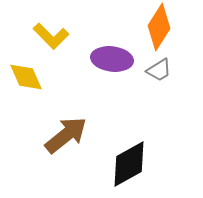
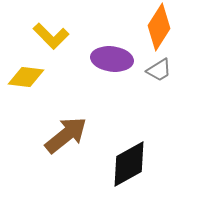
yellow diamond: rotated 60 degrees counterclockwise
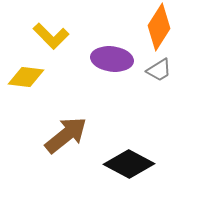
black diamond: rotated 57 degrees clockwise
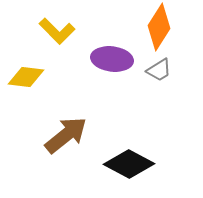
yellow L-shape: moved 6 px right, 5 px up
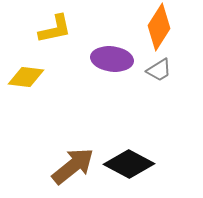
yellow L-shape: moved 2 px left, 2 px up; rotated 57 degrees counterclockwise
brown arrow: moved 7 px right, 31 px down
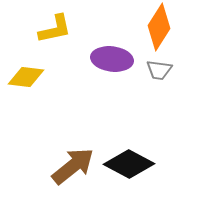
gray trapezoid: rotated 40 degrees clockwise
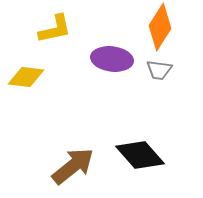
orange diamond: moved 1 px right
black diamond: moved 11 px right, 9 px up; rotated 21 degrees clockwise
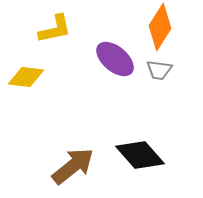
purple ellipse: moved 3 px right; rotated 33 degrees clockwise
